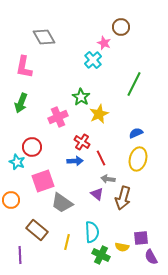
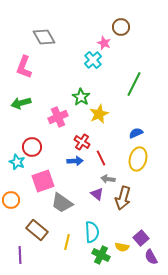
pink L-shape: rotated 10 degrees clockwise
green arrow: rotated 54 degrees clockwise
purple square: rotated 35 degrees counterclockwise
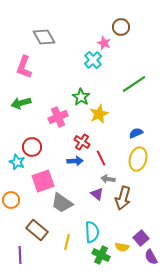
green line: rotated 30 degrees clockwise
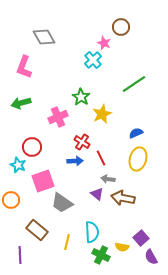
yellow star: moved 3 px right
cyan star: moved 1 px right, 3 px down
brown arrow: rotated 85 degrees clockwise
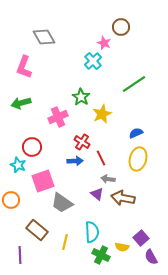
cyan cross: moved 1 px down
yellow line: moved 2 px left
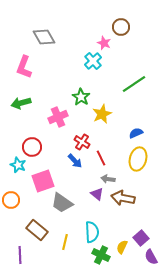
blue arrow: rotated 49 degrees clockwise
yellow semicircle: rotated 104 degrees clockwise
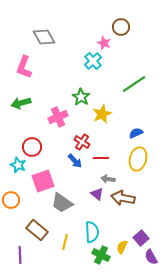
red line: rotated 63 degrees counterclockwise
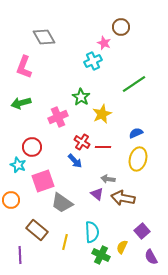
cyan cross: rotated 18 degrees clockwise
red line: moved 2 px right, 11 px up
purple square: moved 1 px right, 7 px up
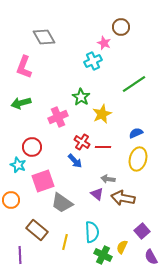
green cross: moved 2 px right
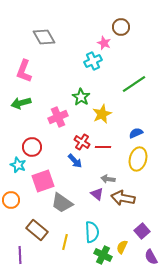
pink L-shape: moved 4 px down
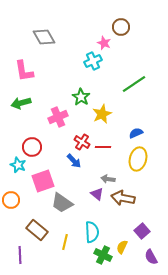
pink L-shape: rotated 30 degrees counterclockwise
blue arrow: moved 1 px left
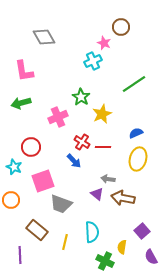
red circle: moved 1 px left
cyan star: moved 4 px left, 2 px down
gray trapezoid: moved 1 px left, 1 px down; rotated 15 degrees counterclockwise
yellow semicircle: rotated 16 degrees counterclockwise
green cross: moved 2 px right, 6 px down
